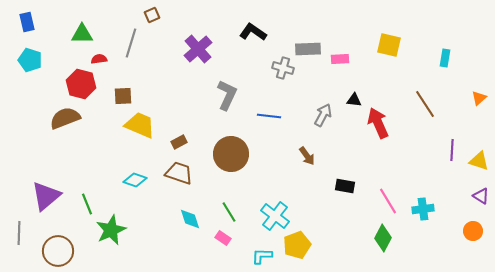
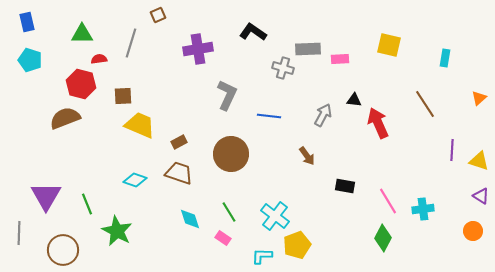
brown square at (152, 15): moved 6 px right
purple cross at (198, 49): rotated 32 degrees clockwise
purple triangle at (46, 196): rotated 20 degrees counterclockwise
green star at (111, 230): moved 6 px right, 1 px down; rotated 20 degrees counterclockwise
brown circle at (58, 251): moved 5 px right, 1 px up
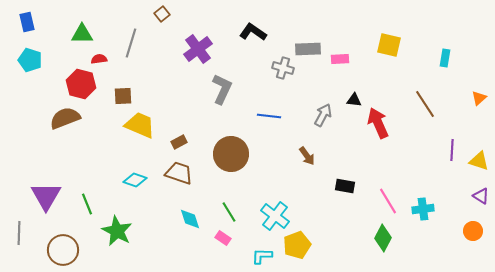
brown square at (158, 15): moved 4 px right, 1 px up; rotated 14 degrees counterclockwise
purple cross at (198, 49): rotated 28 degrees counterclockwise
gray L-shape at (227, 95): moved 5 px left, 6 px up
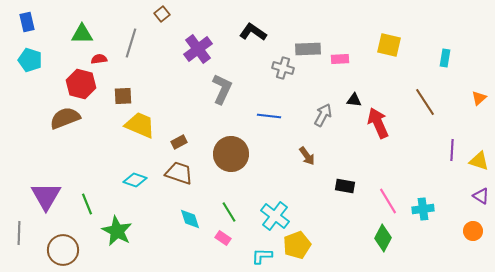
brown line at (425, 104): moved 2 px up
